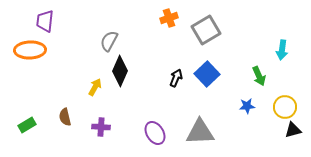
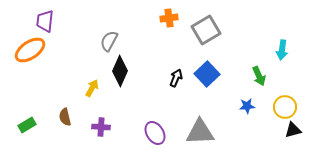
orange cross: rotated 12 degrees clockwise
orange ellipse: rotated 32 degrees counterclockwise
yellow arrow: moved 3 px left, 1 px down
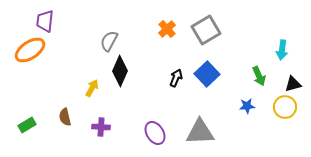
orange cross: moved 2 px left, 11 px down; rotated 36 degrees counterclockwise
black triangle: moved 46 px up
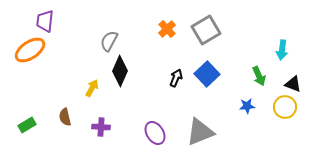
black triangle: rotated 36 degrees clockwise
gray triangle: rotated 20 degrees counterclockwise
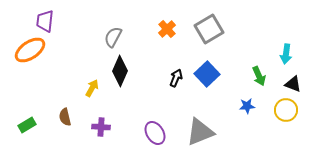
gray square: moved 3 px right, 1 px up
gray semicircle: moved 4 px right, 4 px up
cyan arrow: moved 4 px right, 4 px down
yellow circle: moved 1 px right, 3 px down
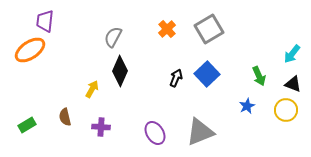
cyan arrow: moved 6 px right; rotated 30 degrees clockwise
yellow arrow: moved 1 px down
blue star: rotated 21 degrees counterclockwise
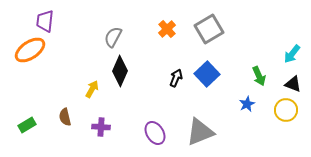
blue star: moved 2 px up
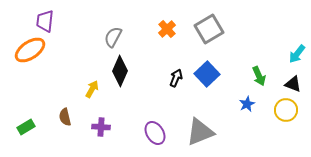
cyan arrow: moved 5 px right
green rectangle: moved 1 px left, 2 px down
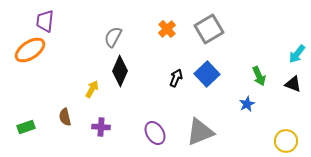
yellow circle: moved 31 px down
green rectangle: rotated 12 degrees clockwise
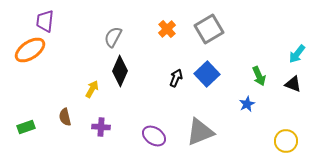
purple ellipse: moved 1 px left, 3 px down; rotated 25 degrees counterclockwise
